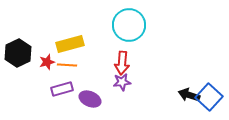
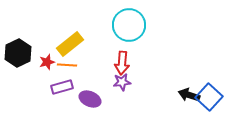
yellow rectangle: rotated 24 degrees counterclockwise
purple rectangle: moved 2 px up
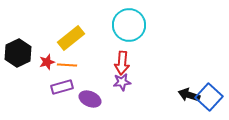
yellow rectangle: moved 1 px right, 6 px up
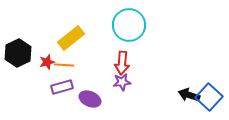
orange line: moved 3 px left
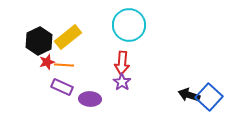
yellow rectangle: moved 3 px left, 1 px up
black hexagon: moved 21 px right, 12 px up
purple star: rotated 30 degrees counterclockwise
purple rectangle: rotated 40 degrees clockwise
purple ellipse: rotated 20 degrees counterclockwise
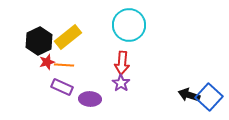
purple star: moved 1 px left, 1 px down
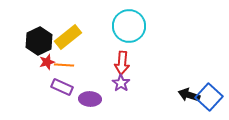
cyan circle: moved 1 px down
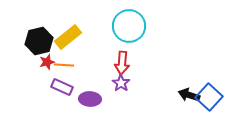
black hexagon: rotated 12 degrees clockwise
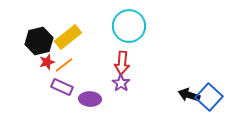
orange line: rotated 42 degrees counterclockwise
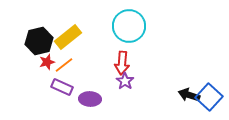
purple star: moved 4 px right, 2 px up
